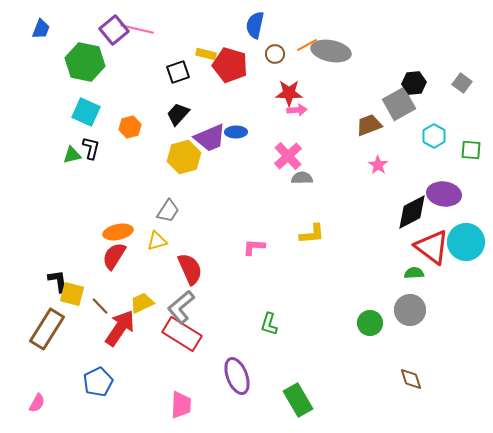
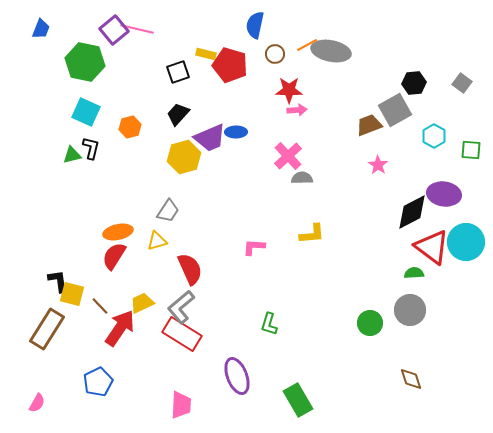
red star at (289, 93): moved 3 px up
gray square at (399, 104): moved 4 px left, 6 px down
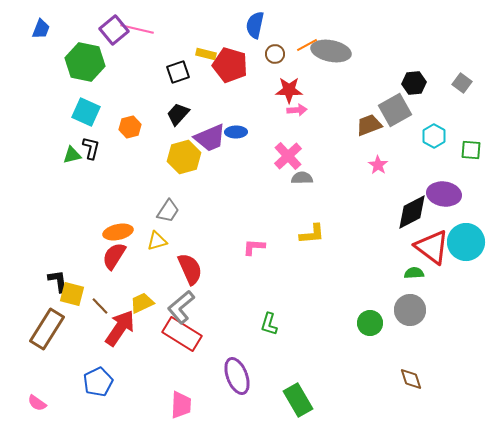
pink semicircle at (37, 403): rotated 96 degrees clockwise
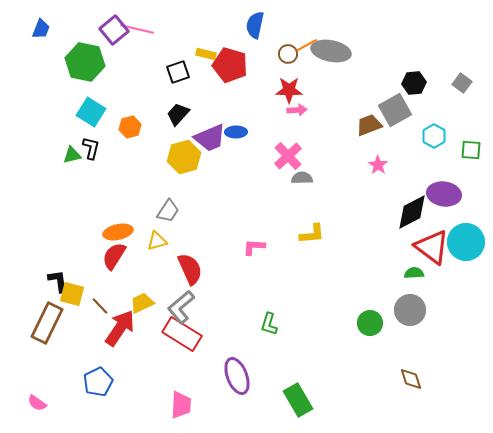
brown circle at (275, 54): moved 13 px right
cyan square at (86, 112): moved 5 px right; rotated 8 degrees clockwise
brown rectangle at (47, 329): moved 6 px up; rotated 6 degrees counterclockwise
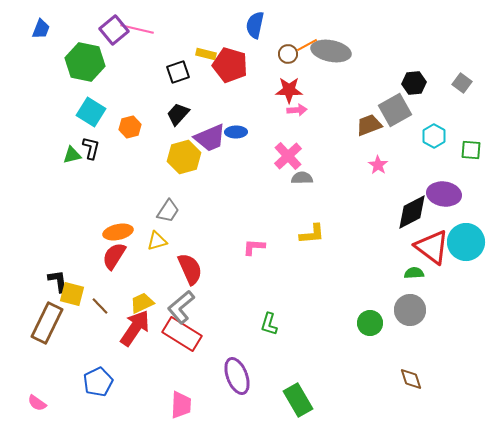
red arrow at (120, 328): moved 15 px right
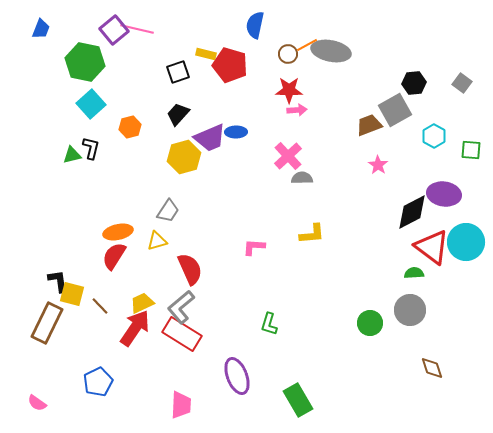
cyan square at (91, 112): moved 8 px up; rotated 16 degrees clockwise
brown diamond at (411, 379): moved 21 px right, 11 px up
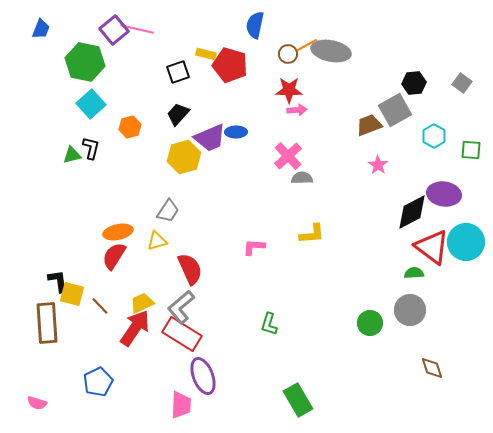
brown rectangle at (47, 323): rotated 30 degrees counterclockwise
purple ellipse at (237, 376): moved 34 px left
pink semicircle at (37, 403): rotated 18 degrees counterclockwise
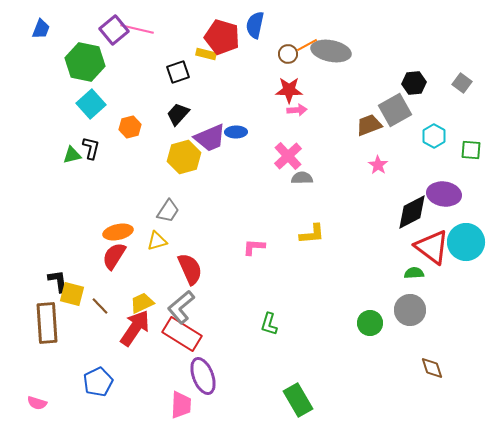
red pentagon at (230, 65): moved 8 px left, 28 px up
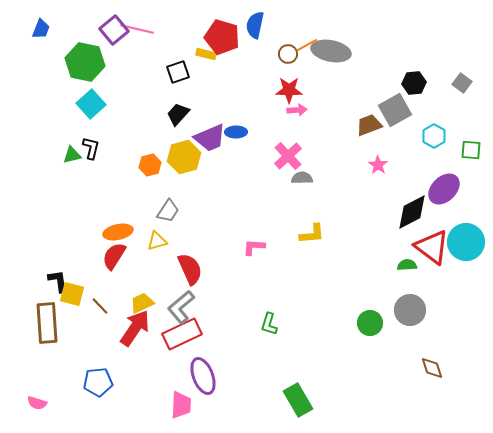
orange hexagon at (130, 127): moved 20 px right, 38 px down
purple ellipse at (444, 194): moved 5 px up; rotated 52 degrees counterclockwise
green semicircle at (414, 273): moved 7 px left, 8 px up
red rectangle at (182, 334): rotated 57 degrees counterclockwise
blue pentagon at (98, 382): rotated 20 degrees clockwise
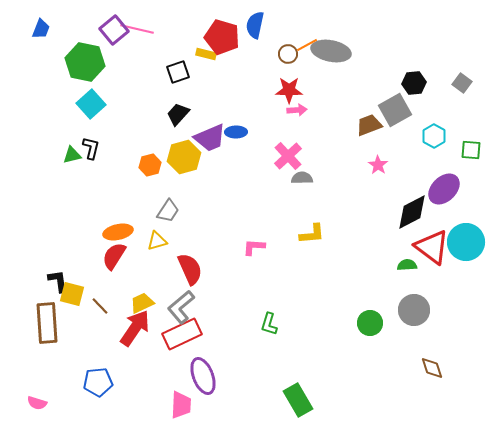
gray circle at (410, 310): moved 4 px right
